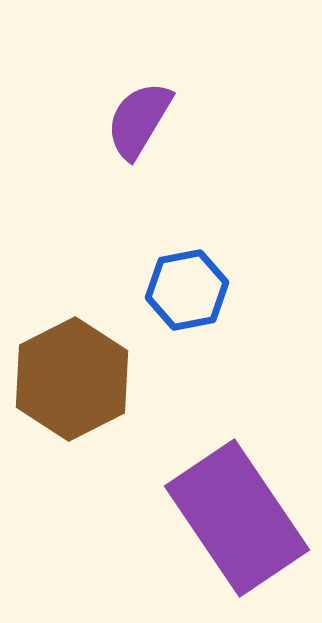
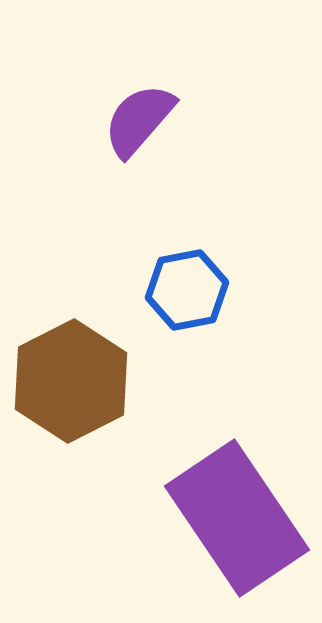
purple semicircle: rotated 10 degrees clockwise
brown hexagon: moved 1 px left, 2 px down
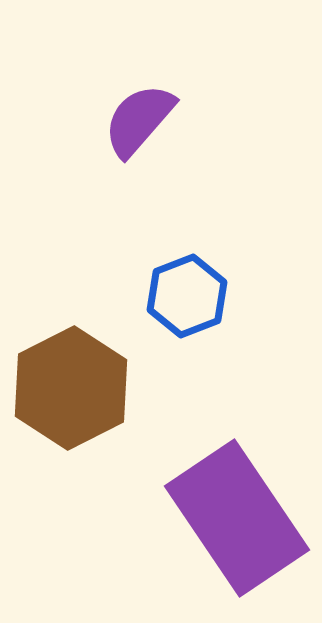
blue hexagon: moved 6 px down; rotated 10 degrees counterclockwise
brown hexagon: moved 7 px down
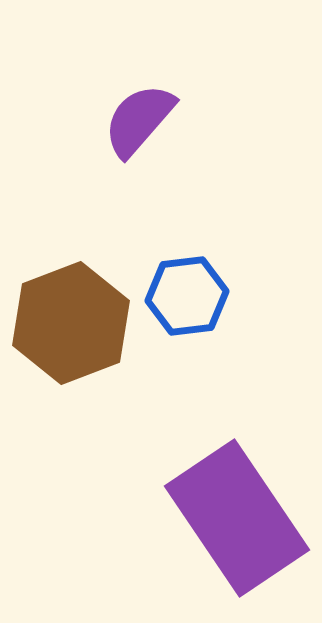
blue hexagon: rotated 14 degrees clockwise
brown hexagon: moved 65 px up; rotated 6 degrees clockwise
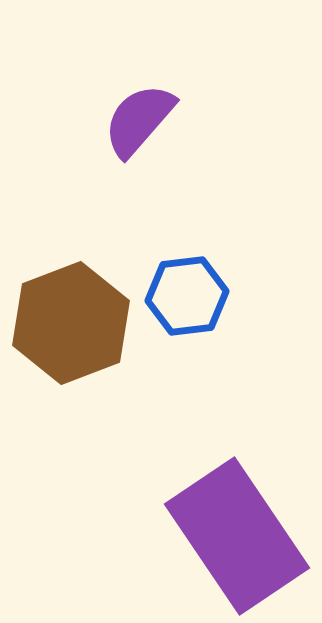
purple rectangle: moved 18 px down
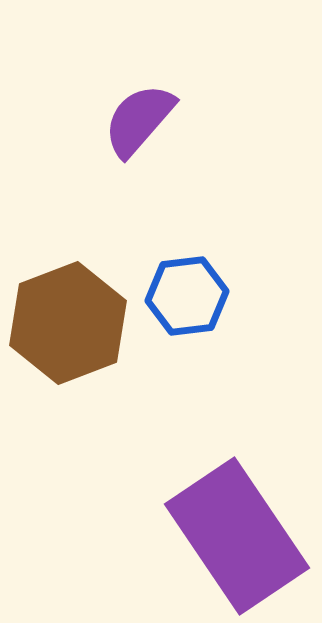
brown hexagon: moved 3 px left
